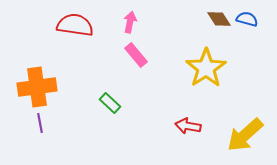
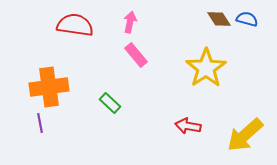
orange cross: moved 12 px right
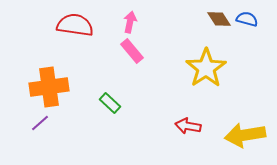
pink rectangle: moved 4 px left, 4 px up
purple line: rotated 60 degrees clockwise
yellow arrow: rotated 33 degrees clockwise
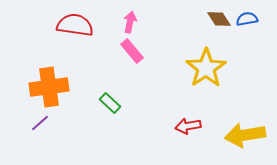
blue semicircle: rotated 25 degrees counterclockwise
red arrow: rotated 20 degrees counterclockwise
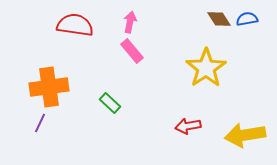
purple line: rotated 24 degrees counterclockwise
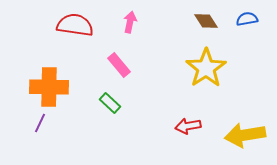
brown diamond: moved 13 px left, 2 px down
pink rectangle: moved 13 px left, 14 px down
orange cross: rotated 9 degrees clockwise
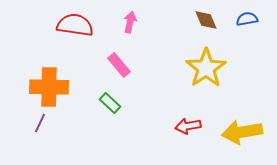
brown diamond: moved 1 px up; rotated 10 degrees clockwise
yellow arrow: moved 3 px left, 3 px up
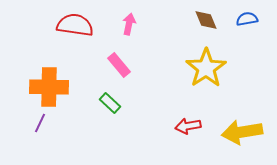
pink arrow: moved 1 px left, 2 px down
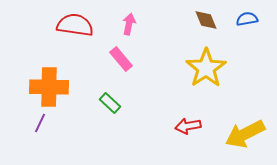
pink rectangle: moved 2 px right, 6 px up
yellow arrow: moved 3 px right, 2 px down; rotated 18 degrees counterclockwise
